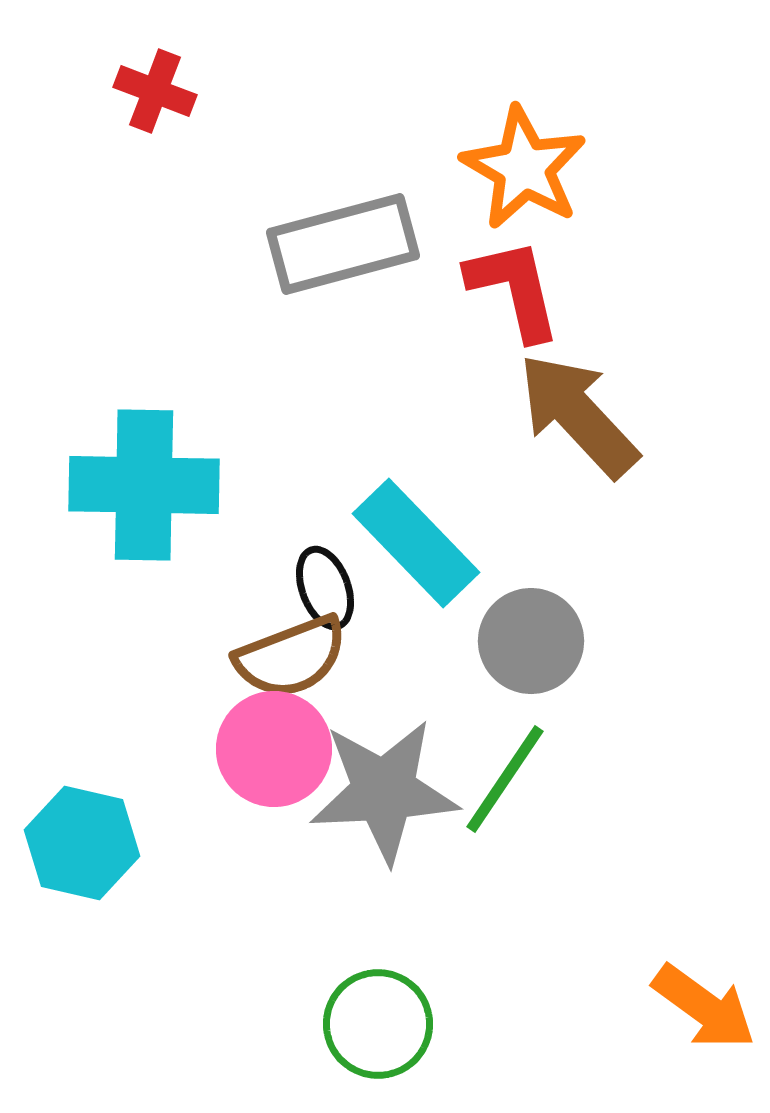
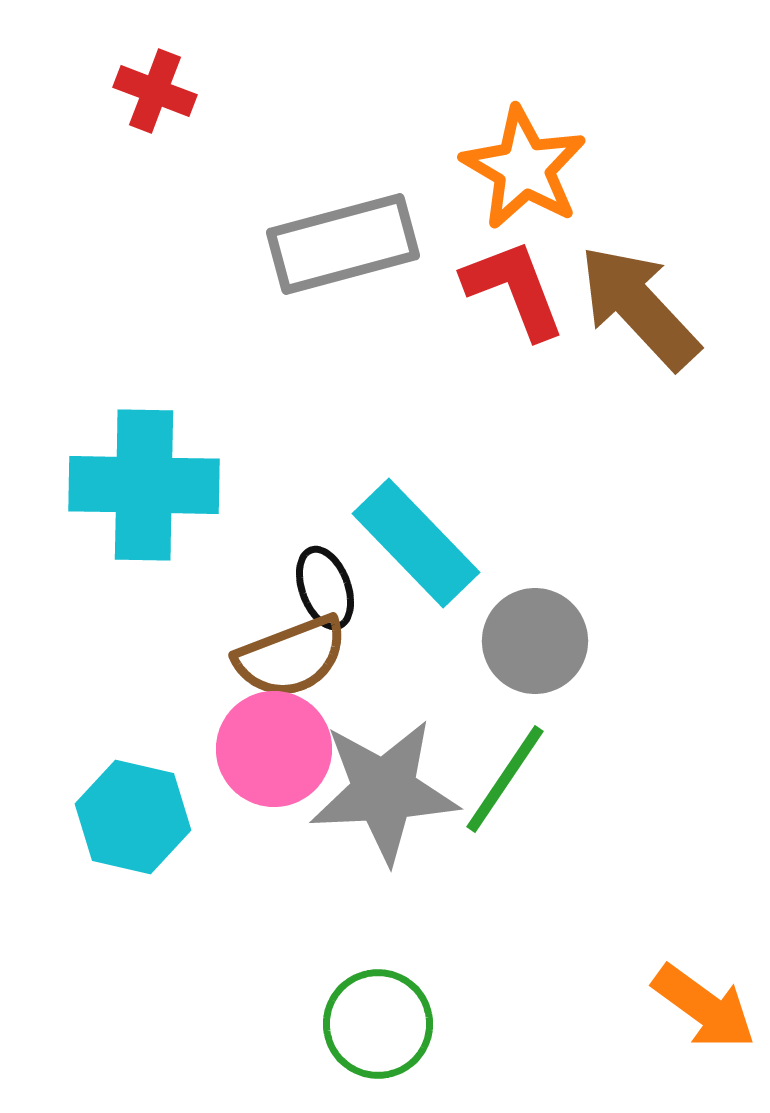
red L-shape: rotated 8 degrees counterclockwise
brown arrow: moved 61 px right, 108 px up
gray circle: moved 4 px right
cyan hexagon: moved 51 px right, 26 px up
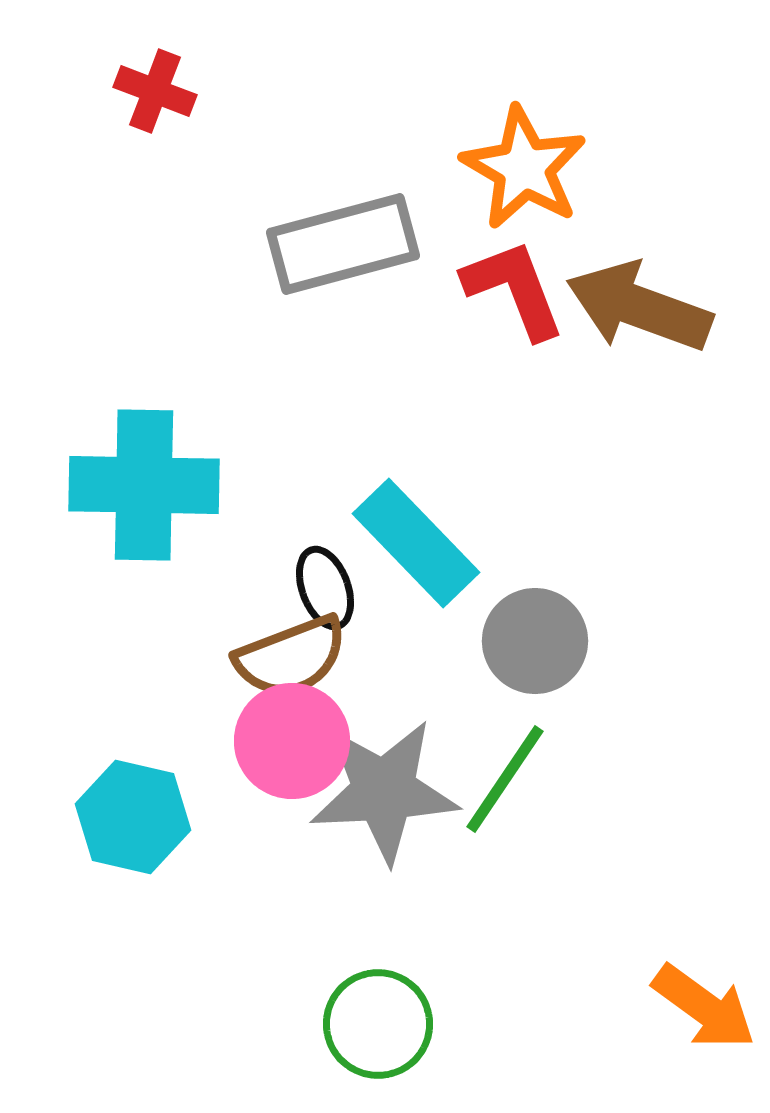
brown arrow: rotated 27 degrees counterclockwise
pink circle: moved 18 px right, 8 px up
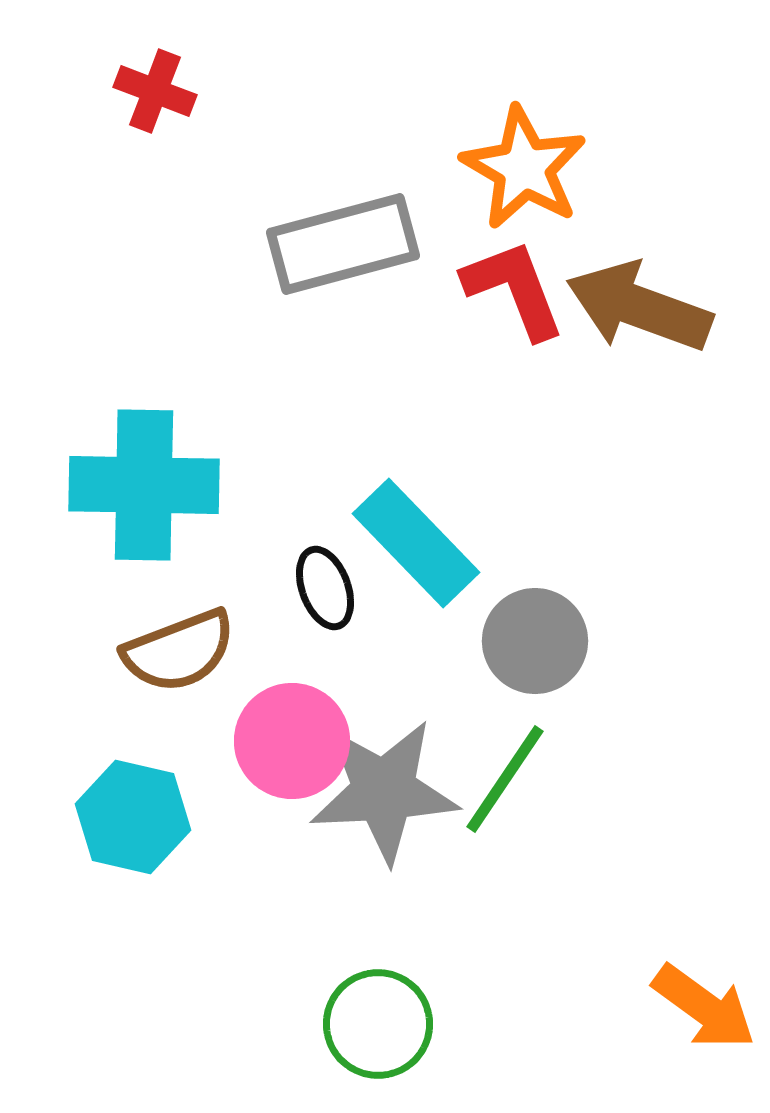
brown semicircle: moved 112 px left, 6 px up
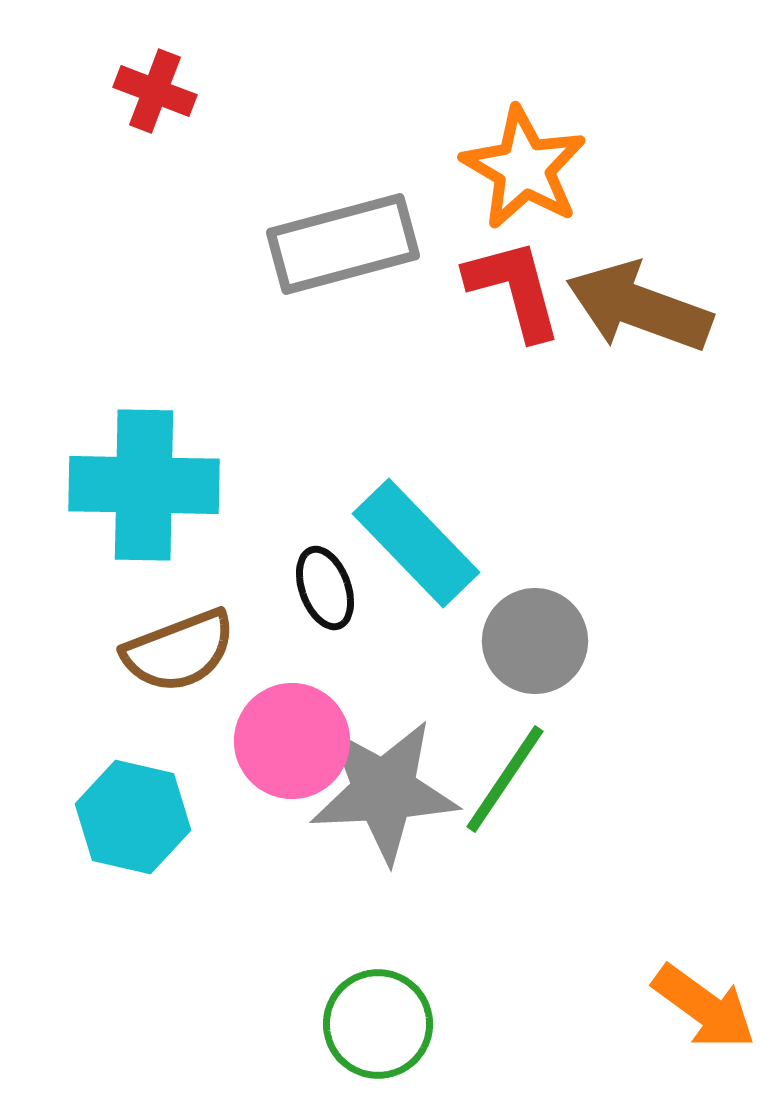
red L-shape: rotated 6 degrees clockwise
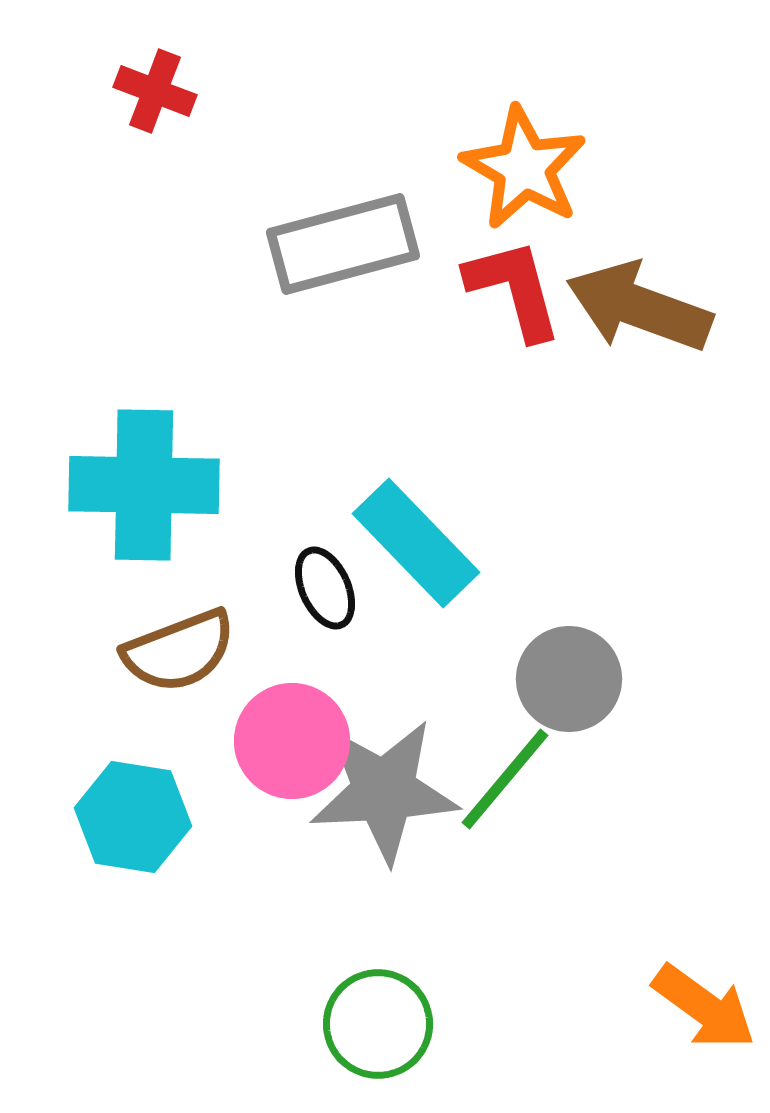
black ellipse: rotated 4 degrees counterclockwise
gray circle: moved 34 px right, 38 px down
green line: rotated 6 degrees clockwise
cyan hexagon: rotated 4 degrees counterclockwise
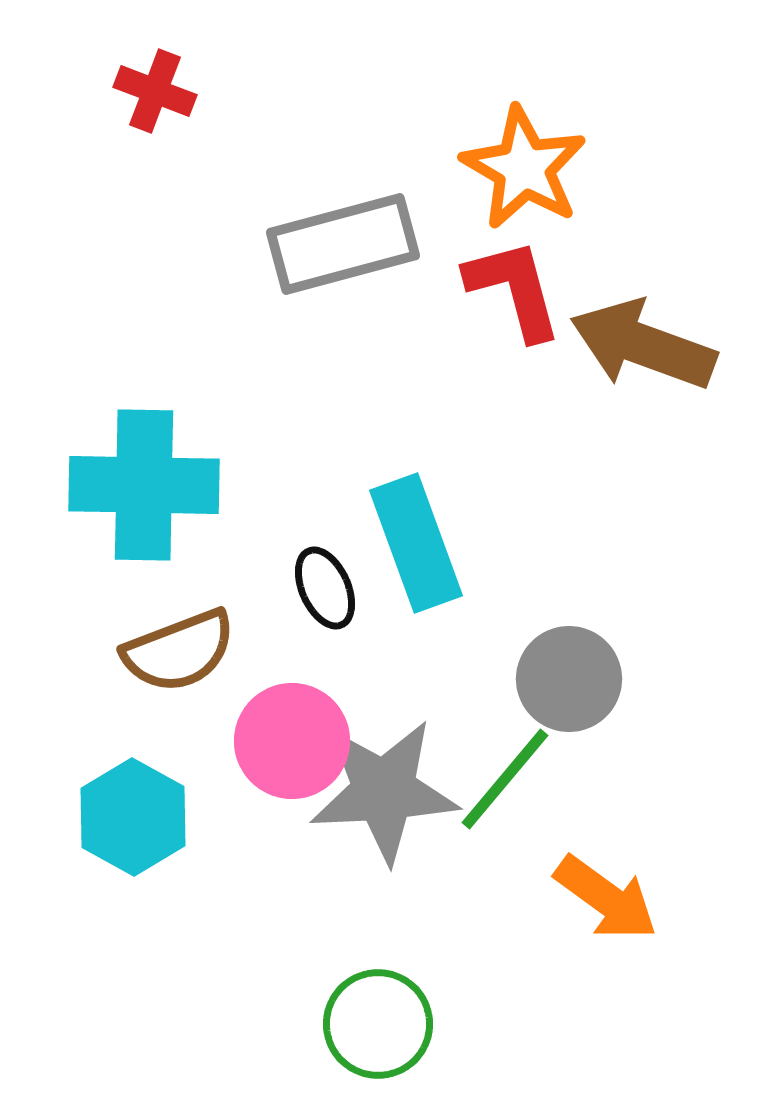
brown arrow: moved 4 px right, 38 px down
cyan rectangle: rotated 24 degrees clockwise
cyan hexagon: rotated 20 degrees clockwise
orange arrow: moved 98 px left, 109 px up
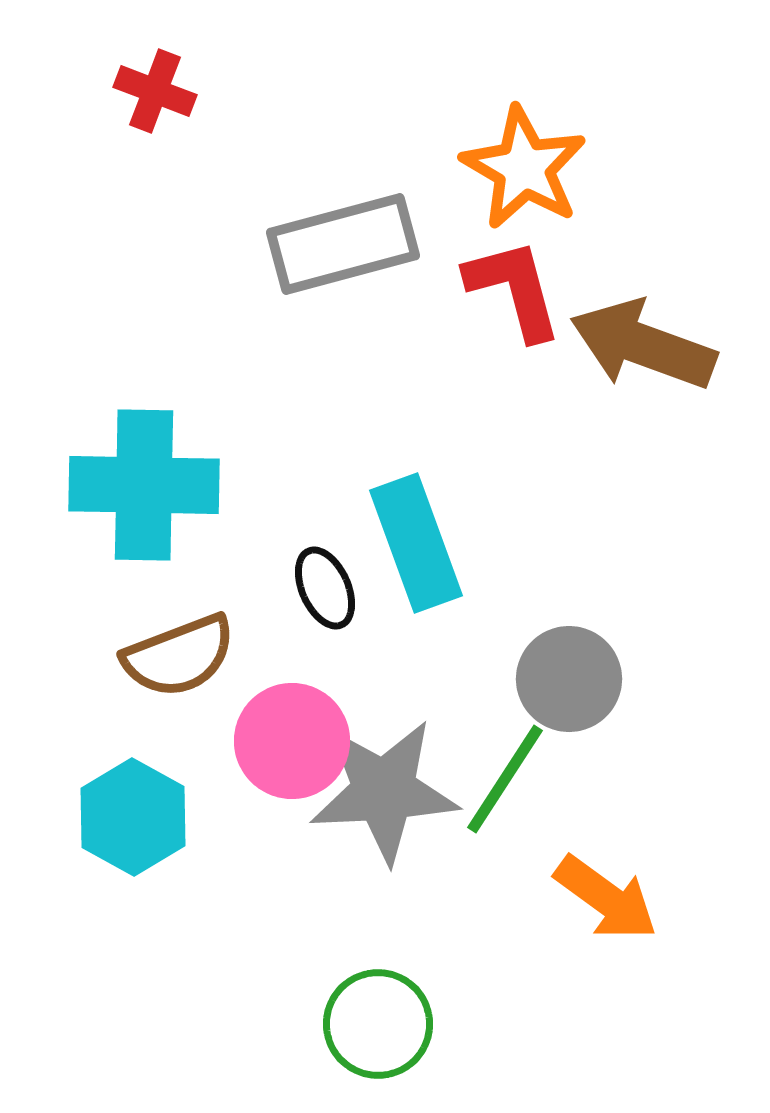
brown semicircle: moved 5 px down
green line: rotated 7 degrees counterclockwise
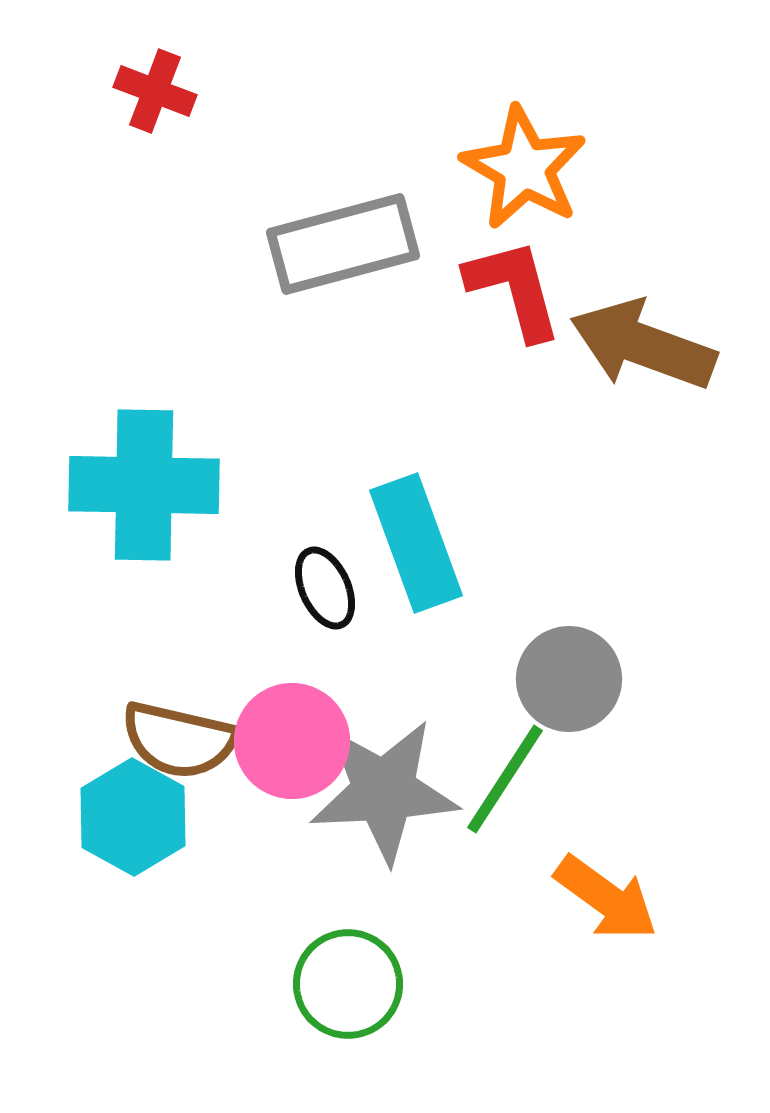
brown semicircle: moved 84 px down; rotated 34 degrees clockwise
green circle: moved 30 px left, 40 px up
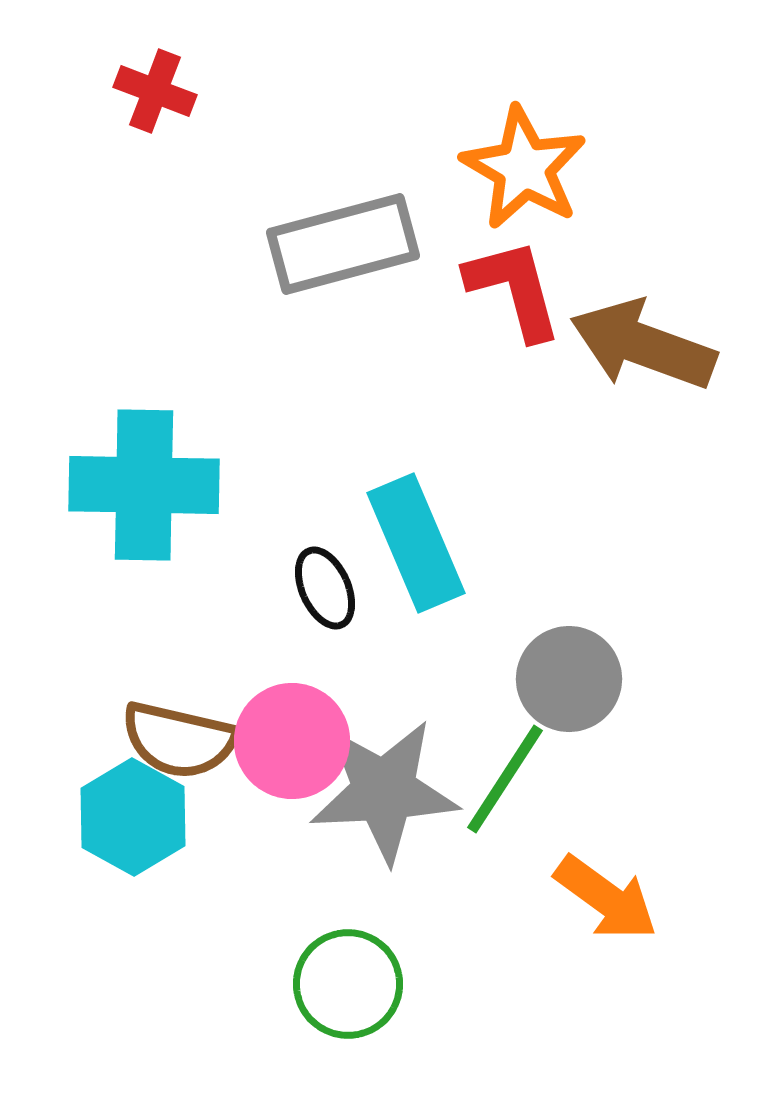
cyan rectangle: rotated 3 degrees counterclockwise
